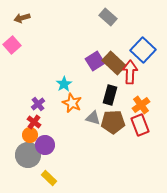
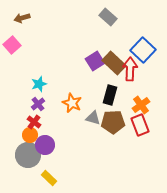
red arrow: moved 3 px up
cyan star: moved 25 px left; rotated 14 degrees clockwise
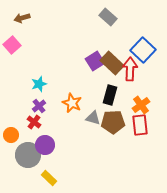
brown rectangle: moved 2 px left
purple cross: moved 1 px right, 2 px down
red rectangle: rotated 15 degrees clockwise
orange circle: moved 19 px left
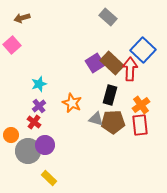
purple square: moved 2 px down
gray triangle: moved 3 px right, 1 px down
gray circle: moved 4 px up
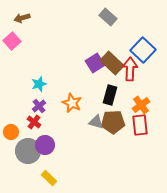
pink square: moved 4 px up
gray triangle: moved 3 px down
orange circle: moved 3 px up
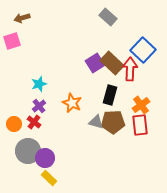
pink square: rotated 24 degrees clockwise
orange circle: moved 3 px right, 8 px up
purple circle: moved 13 px down
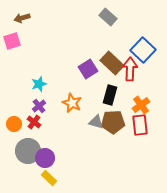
purple square: moved 7 px left, 6 px down
